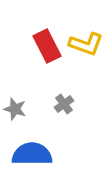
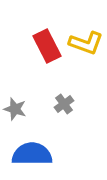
yellow L-shape: moved 1 px up
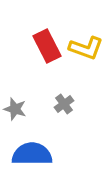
yellow L-shape: moved 5 px down
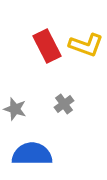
yellow L-shape: moved 3 px up
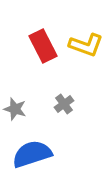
red rectangle: moved 4 px left
blue semicircle: rotated 18 degrees counterclockwise
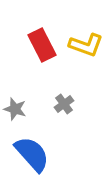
red rectangle: moved 1 px left, 1 px up
blue semicircle: rotated 66 degrees clockwise
